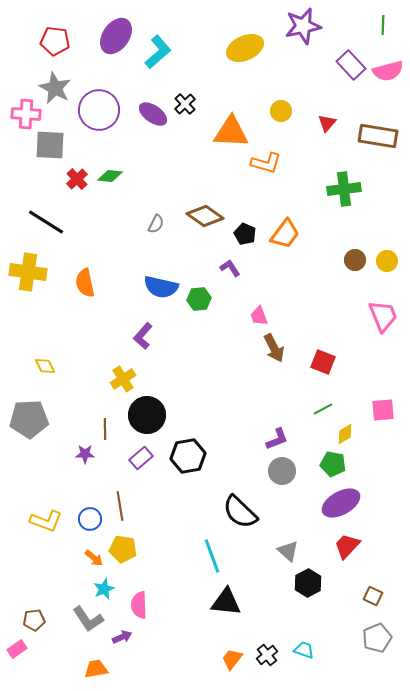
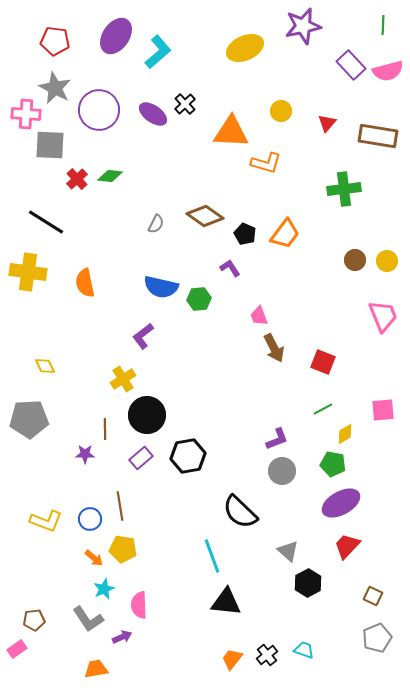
purple L-shape at (143, 336): rotated 12 degrees clockwise
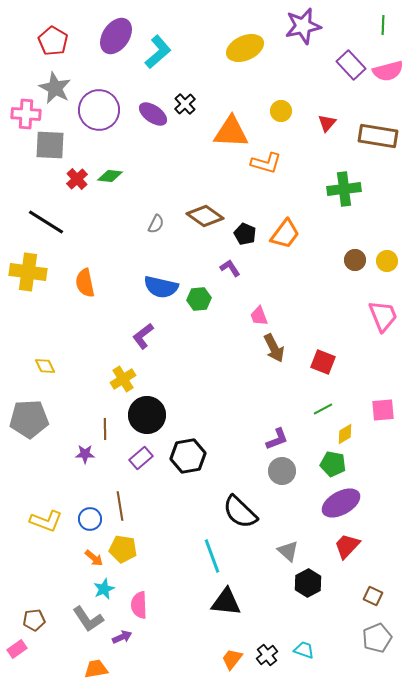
red pentagon at (55, 41): moved 2 px left; rotated 24 degrees clockwise
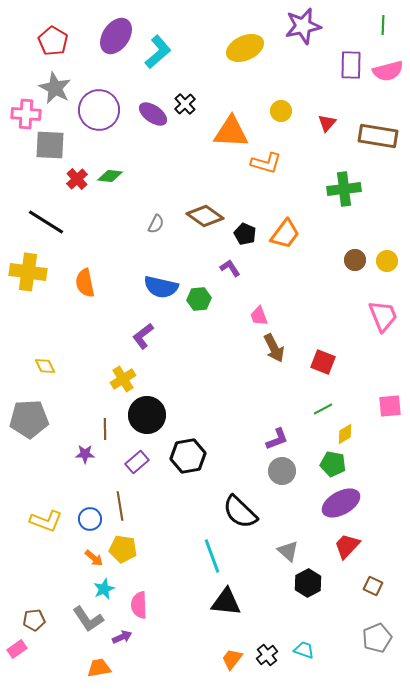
purple rectangle at (351, 65): rotated 44 degrees clockwise
pink square at (383, 410): moved 7 px right, 4 px up
purple rectangle at (141, 458): moved 4 px left, 4 px down
brown square at (373, 596): moved 10 px up
orange trapezoid at (96, 669): moved 3 px right, 1 px up
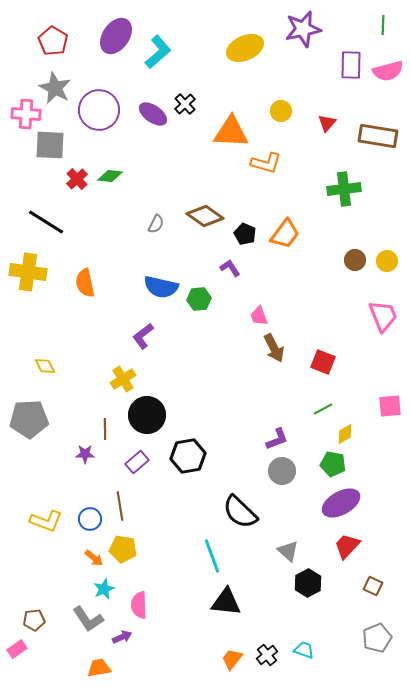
purple star at (303, 26): moved 3 px down
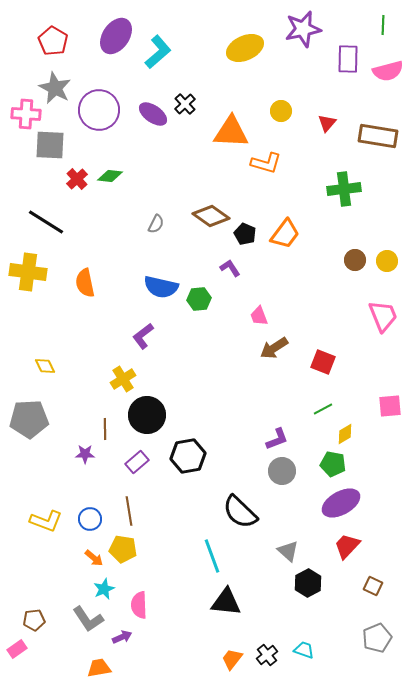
purple rectangle at (351, 65): moved 3 px left, 6 px up
brown diamond at (205, 216): moved 6 px right
brown arrow at (274, 348): rotated 84 degrees clockwise
brown line at (120, 506): moved 9 px right, 5 px down
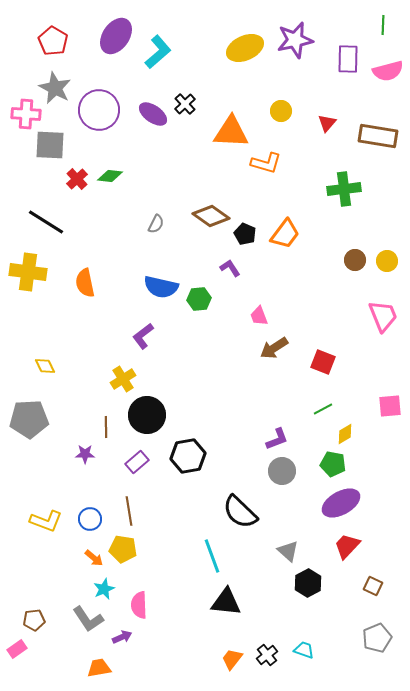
purple star at (303, 29): moved 8 px left, 11 px down
brown line at (105, 429): moved 1 px right, 2 px up
